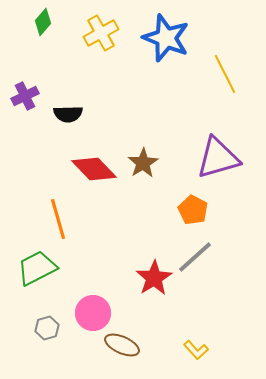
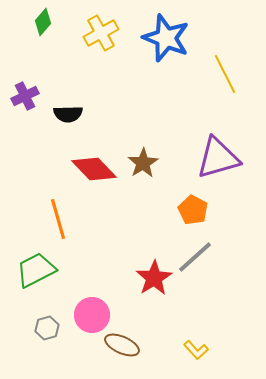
green trapezoid: moved 1 px left, 2 px down
pink circle: moved 1 px left, 2 px down
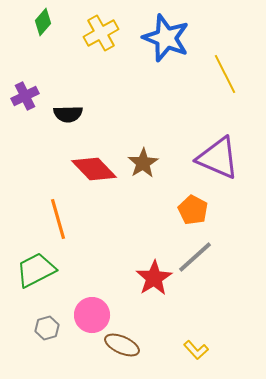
purple triangle: rotated 39 degrees clockwise
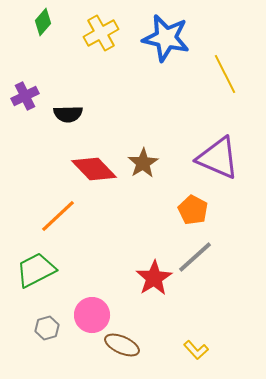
blue star: rotated 9 degrees counterclockwise
orange line: moved 3 px up; rotated 63 degrees clockwise
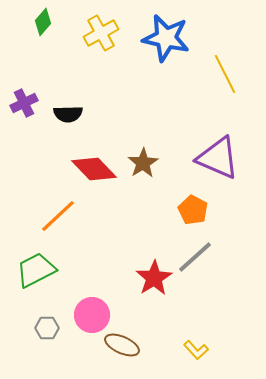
purple cross: moved 1 px left, 7 px down
gray hexagon: rotated 15 degrees clockwise
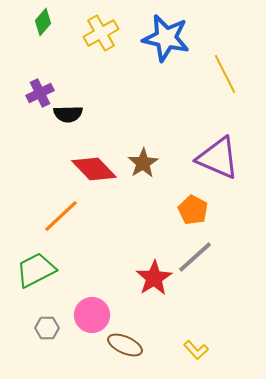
purple cross: moved 16 px right, 10 px up
orange line: moved 3 px right
brown ellipse: moved 3 px right
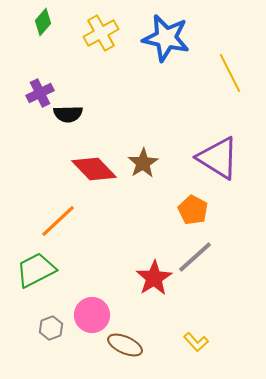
yellow line: moved 5 px right, 1 px up
purple triangle: rotated 9 degrees clockwise
orange line: moved 3 px left, 5 px down
gray hexagon: moved 4 px right; rotated 20 degrees counterclockwise
yellow L-shape: moved 8 px up
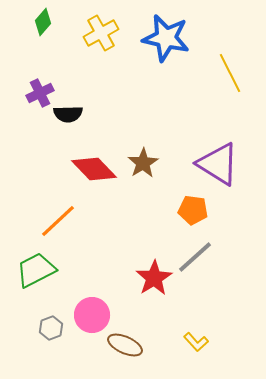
purple triangle: moved 6 px down
orange pentagon: rotated 20 degrees counterclockwise
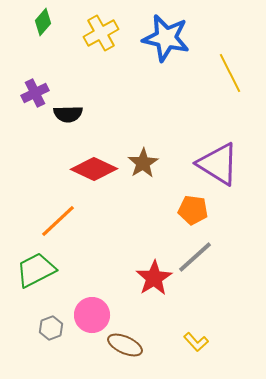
purple cross: moved 5 px left
red diamond: rotated 21 degrees counterclockwise
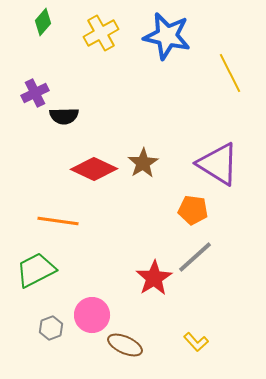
blue star: moved 1 px right, 2 px up
black semicircle: moved 4 px left, 2 px down
orange line: rotated 51 degrees clockwise
